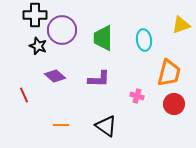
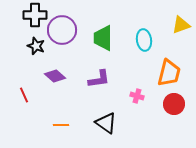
black star: moved 2 px left
purple L-shape: rotated 10 degrees counterclockwise
black triangle: moved 3 px up
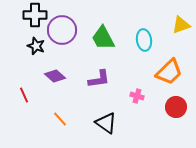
green trapezoid: rotated 28 degrees counterclockwise
orange trapezoid: moved 1 px up; rotated 32 degrees clockwise
red circle: moved 2 px right, 3 px down
orange line: moved 1 px left, 6 px up; rotated 49 degrees clockwise
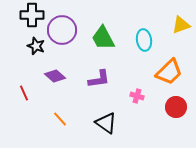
black cross: moved 3 px left
red line: moved 2 px up
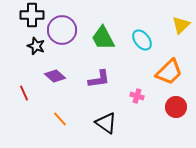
yellow triangle: rotated 24 degrees counterclockwise
cyan ellipse: moved 2 px left; rotated 30 degrees counterclockwise
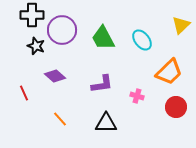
purple L-shape: moved 3 px right, 5 px down
black triangle: rotated 35 degrees counterclockwise
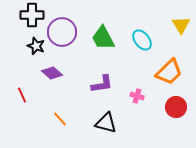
yellow triangle: rotated 18 degrees counterclockwise
purple circle: moved 2 px down
purple diamond: moved 3 px left, 3 px up
red line: moved 2 px left, 2 px down
black triangle: rotated 15 degrees clockwise
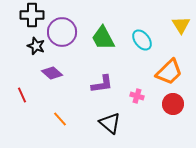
red circle: moved 3 px left, 3 px up
black triangle: moved 4 px right; rotated 25 degrees clockwise
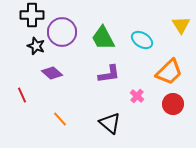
cyan ellipse: rotated 20 degrees counterclockwise
purple L-shape: moved 7 px right, 10 px up
pink cross: rotated 24 degrees clockwise
